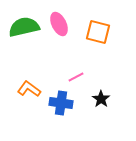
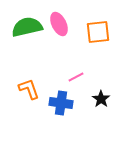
green semicircle: moved 3 px right
orange square: rotated 20 degrees counterclockwise
orange L-shape: rotated 35 degrees clockwise
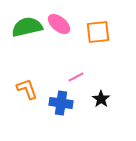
pink ellipse: rotated 25 degrees counterclockwise
orange L-shape: moved 2 px left
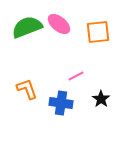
green semicircle: rotated 8 degrees counterclockwise
pink line: moved 1 px up
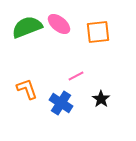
blue cross: rotated 25 degrees clockwise
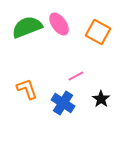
pink ellipse: rotated 15 degrees clockwise
orange square: rotated 35 degrees clockwise
blue cross: moved 2 px right
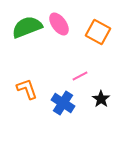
pink line: moved 4 px right
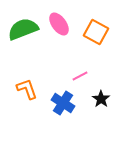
green semicircle: moved 4 px left, 2 px down
orange square: moved 2 px left
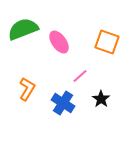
pink ellipse: moved 18 px down
orange square: moved 11 px right, 10 px down; rotated 10 degrees counterclockwise
pink line: rotated 14 degrees counterclockwise
orange L-shape: rotated 50 degrees clockwise
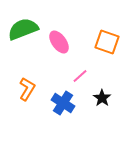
black star: moved 1 px right, 1 px up
